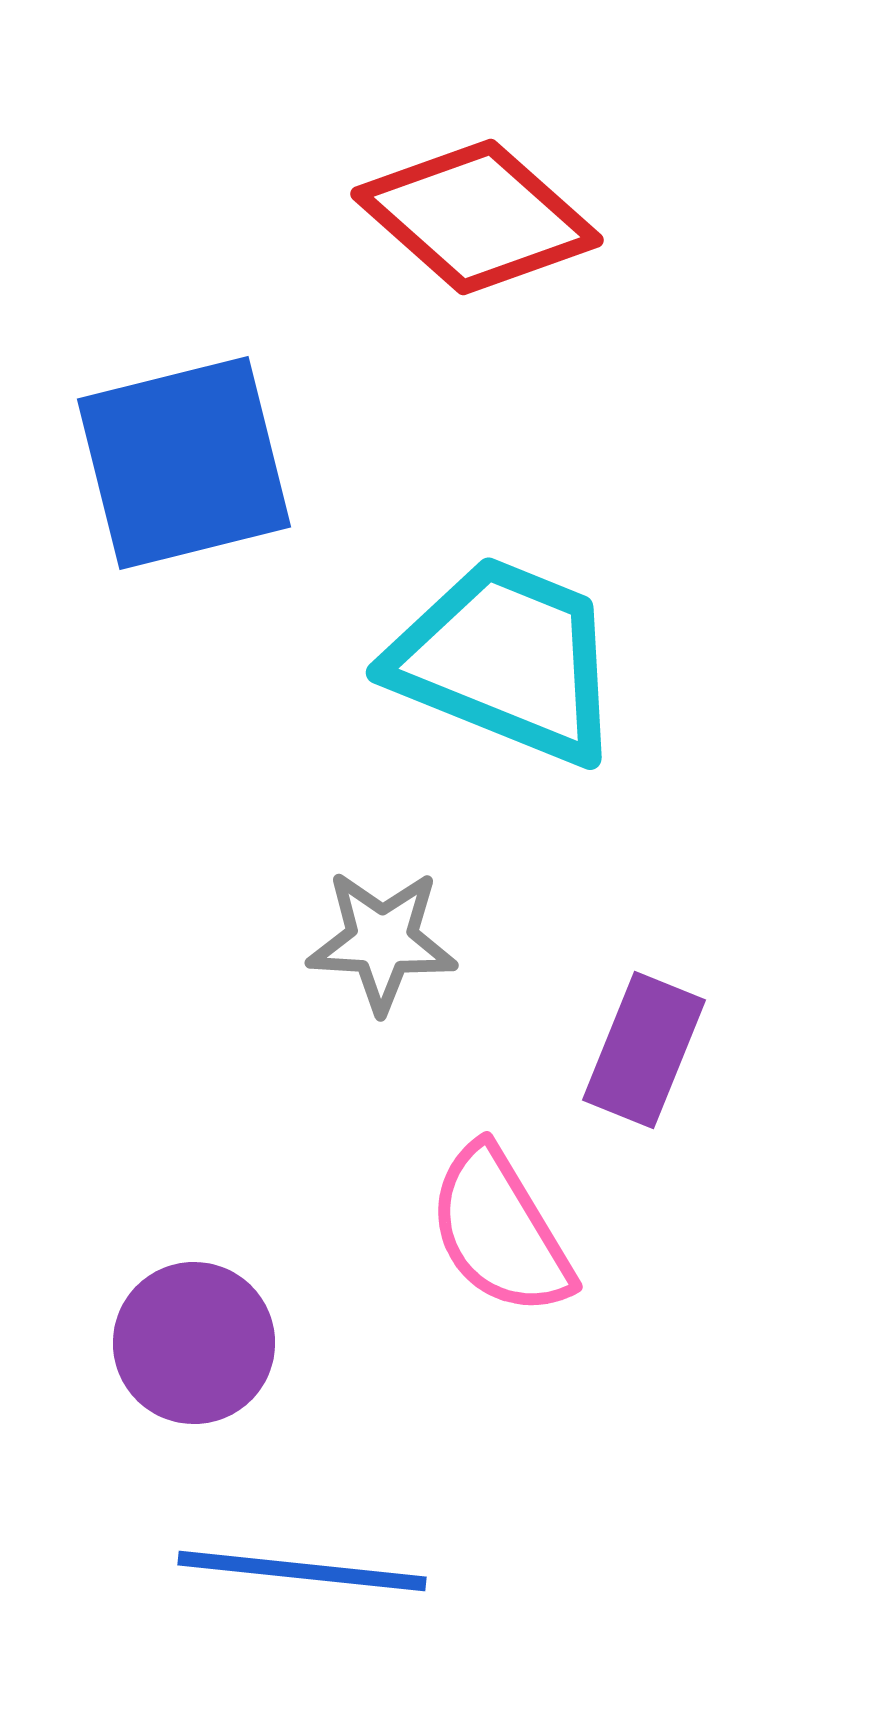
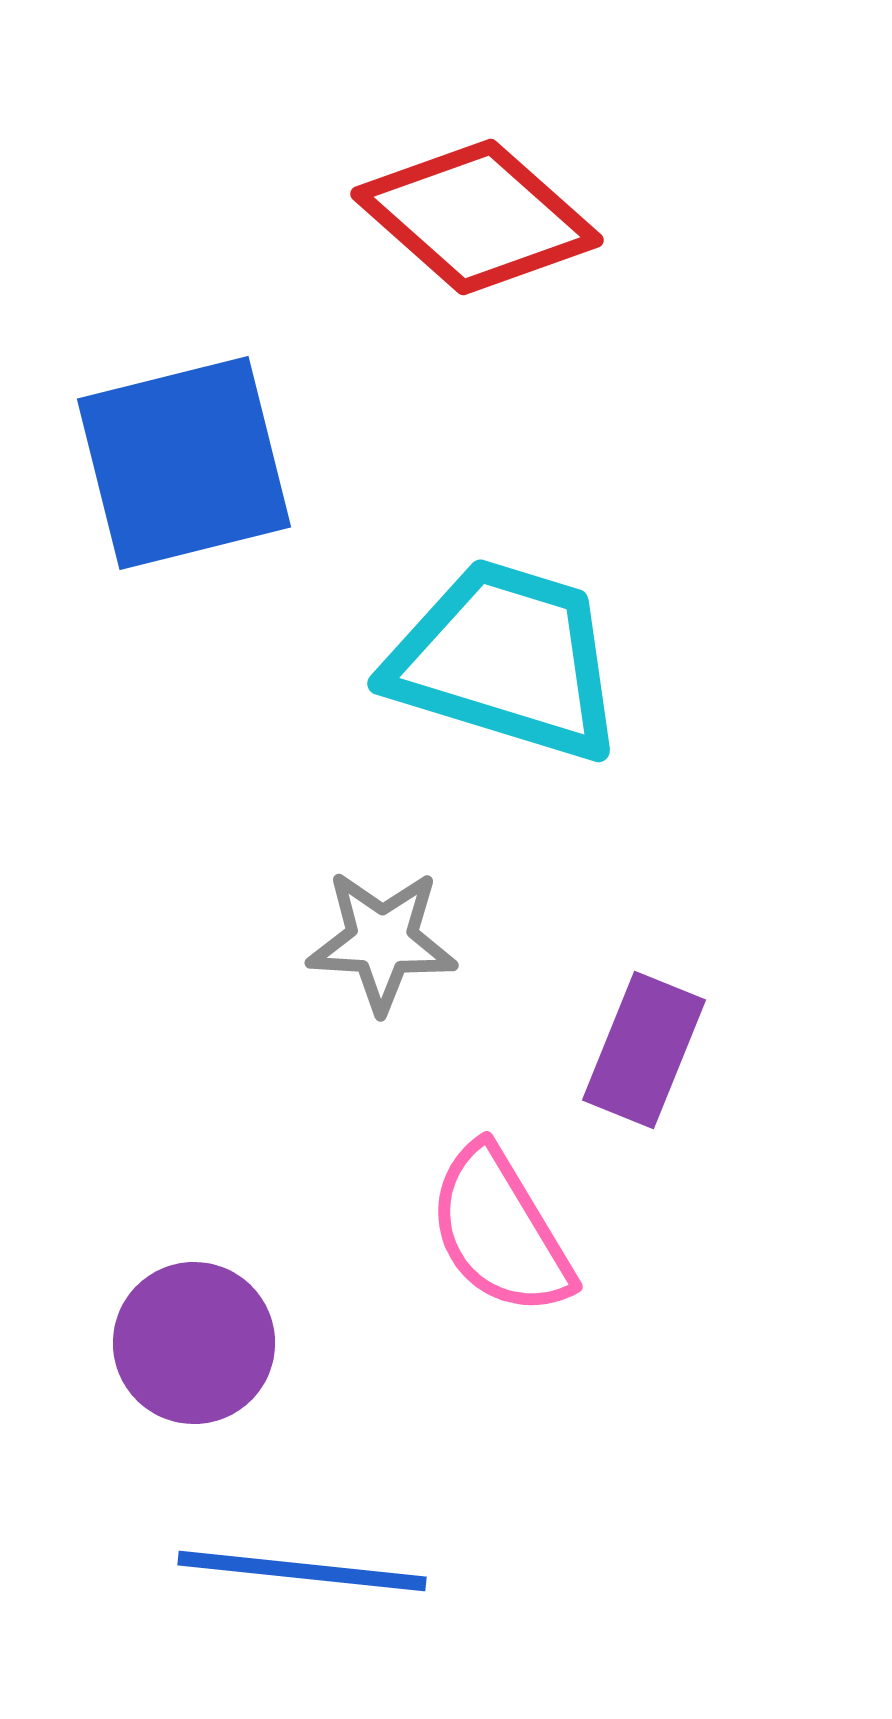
cyan trapezoid: rotated 5 degrees counterclockwise
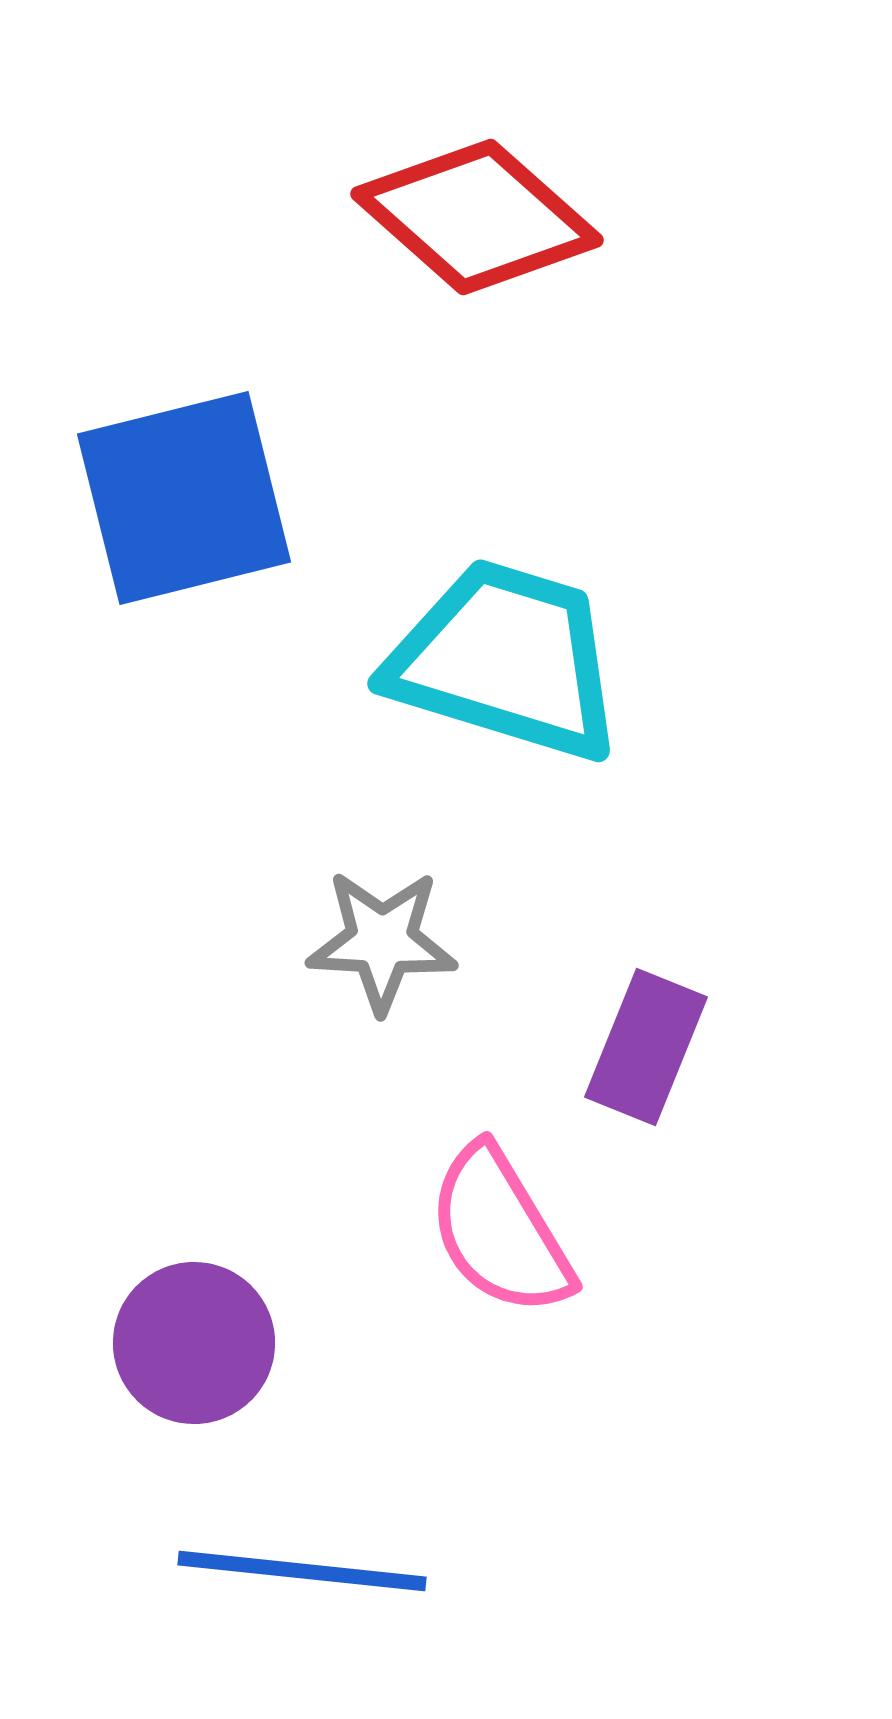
blue square: moved 35 px down
purple rectangle: moved 2 px right, 3 px up
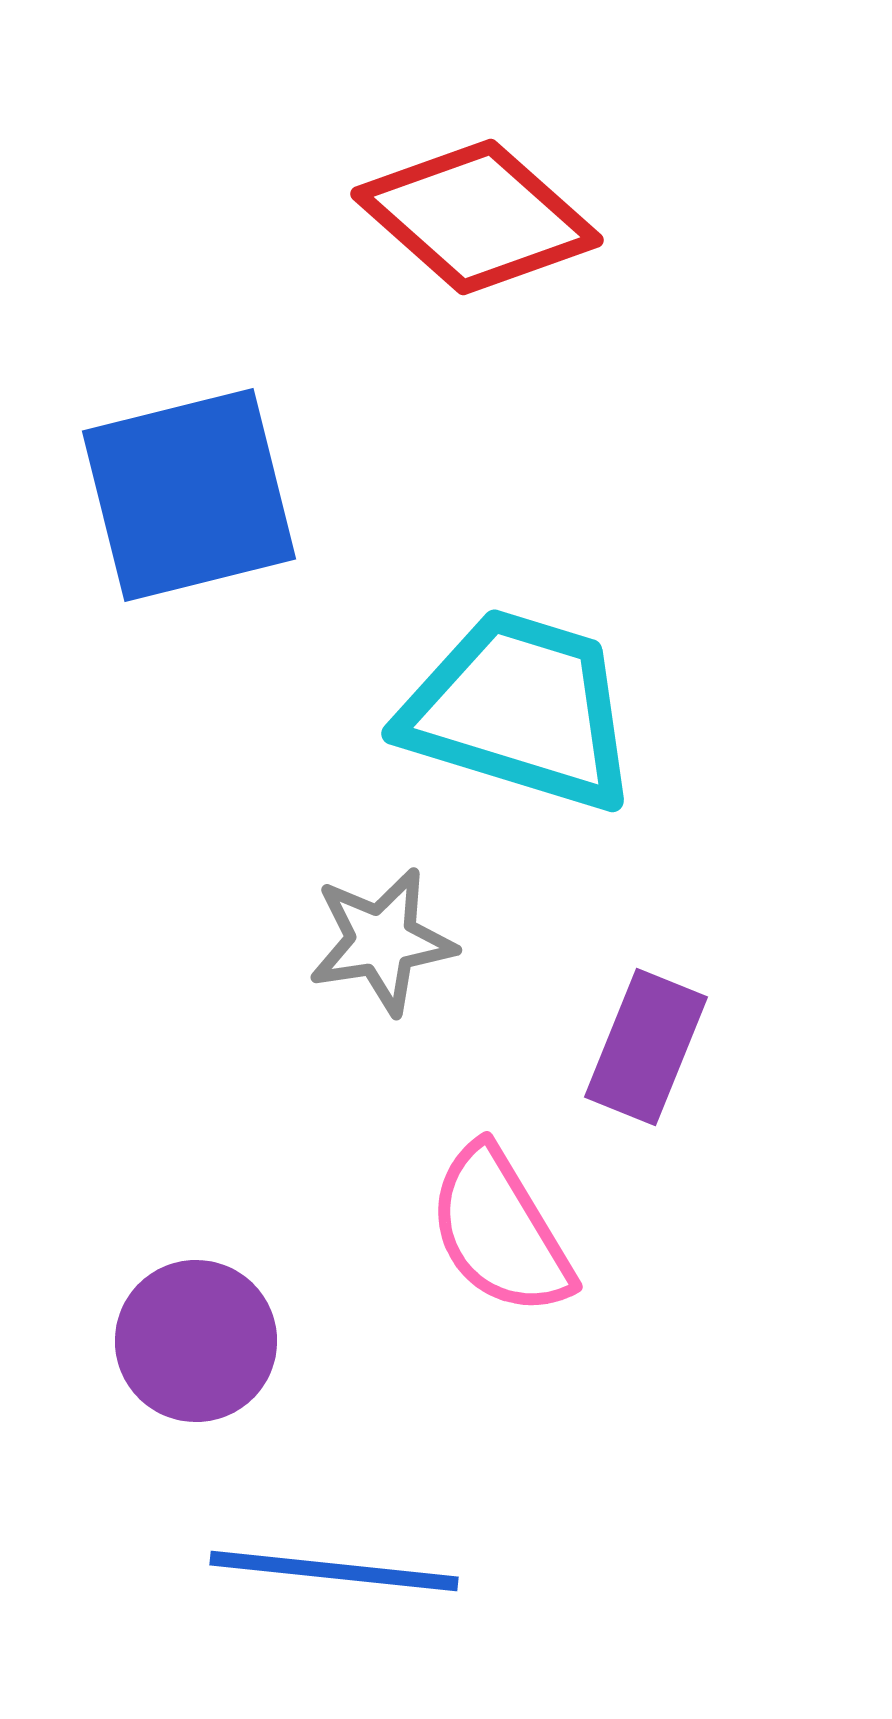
blue square: moved 5 px right, 3 px up
cyan trapezoid: moved 14 px right, 50 px down
gray star: rotated 12 degrees counterclockwise
purple circle: moved 2 px right, 2 px up
blue line: moved 32 px right
